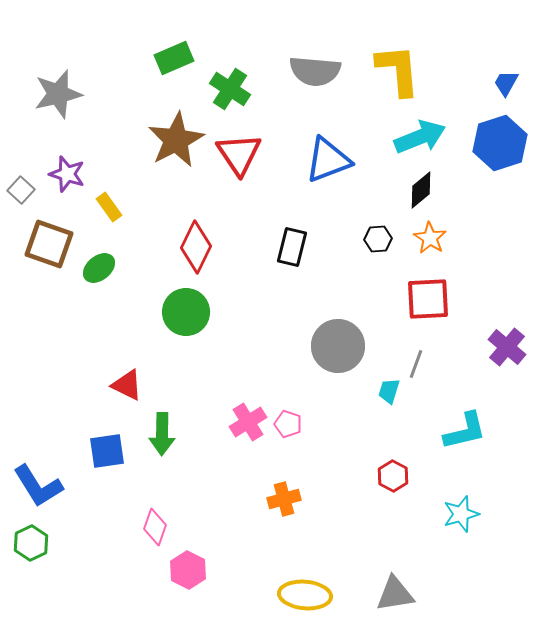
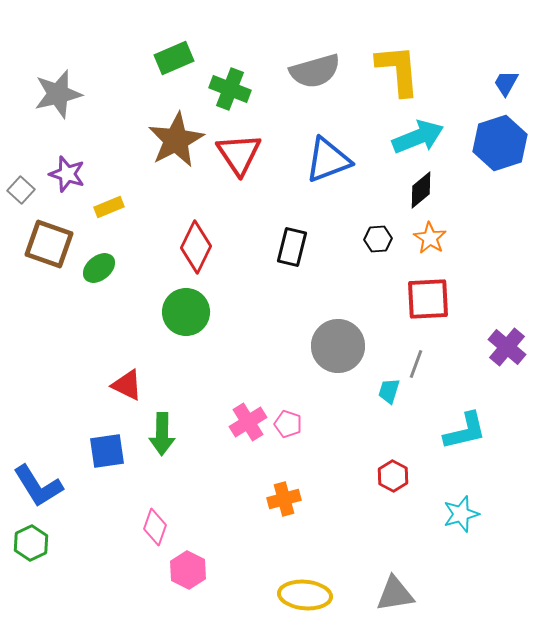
gray semicircle at (315, 71): rotated 21 degrees counterclockwise
green cross at (230, 89): rotated 12 degrees counterclockwise
cyan arrow at (420, 137): moved 2 px left
yellow rectangle at (109, 207): rotated 76 degrees counterclockwise
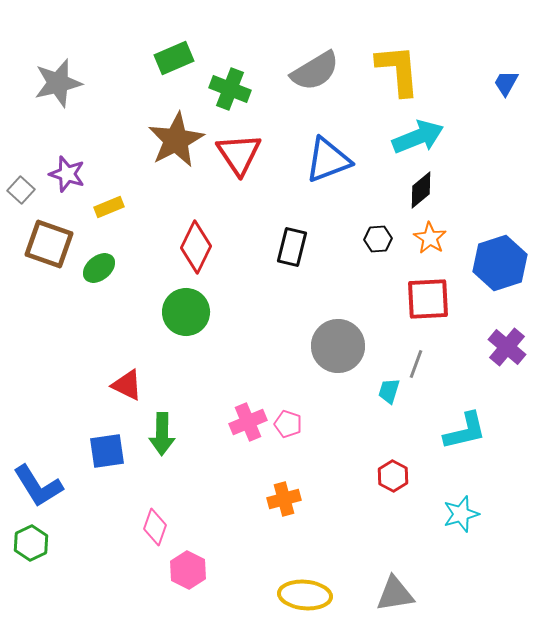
gray semicircle at (315, 71): rotated 15 degrees counterclockwise
gray star at (58, 94): moved 11 px up
blue hexagon at (500, 143): moved 120 px down
pink cross at (248, 422): rotated 9 degrees clockwise
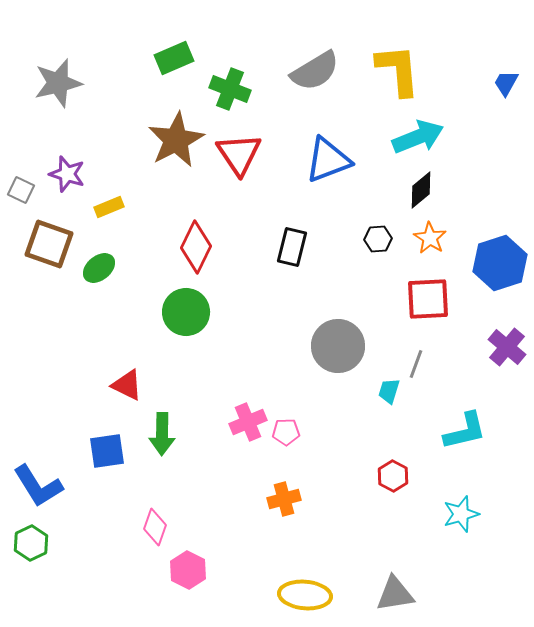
gray square at (21, 190): rotated 16 degrees counterclockwise
pink pentagon at (288, 424): moved 2 px left, 8 px down; rotated 20 degrees counterclockwise
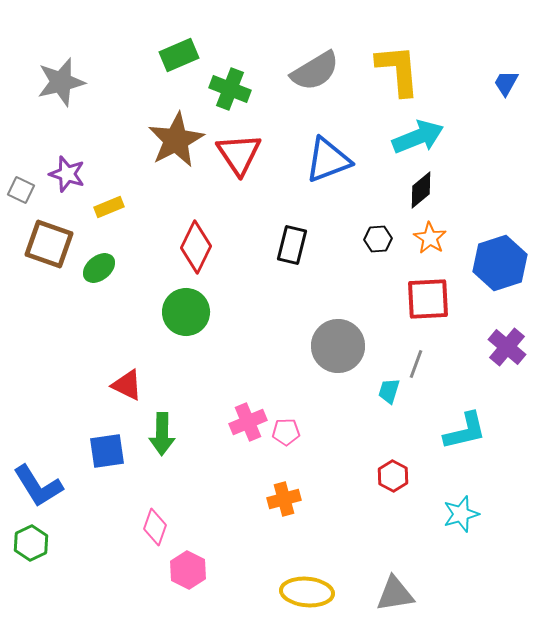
green rectangle at (174, 58): moved 5 px right, 3 px up
gray star at (58, 83): moved 3 px right, 1 px up
black rectangle at (292, 247): moved 2 px up
yellow ellipse at (305, 595): moved 2 px right, 3 px up
